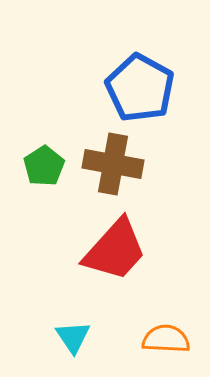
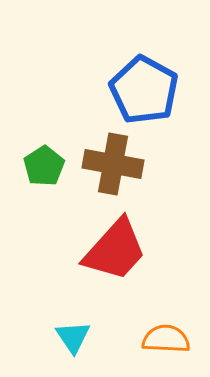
blue pentagon: moved 4 px right, 2 px down
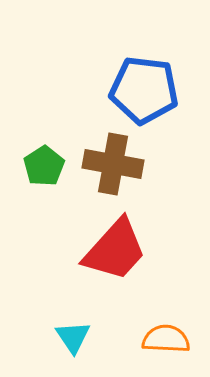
blue pentagon: rotated 22 degrees counterclockwise
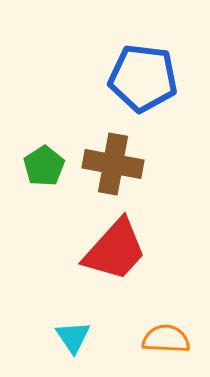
blue pentagon: moved 1 px left, 12 px up
